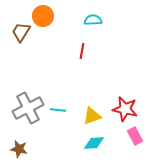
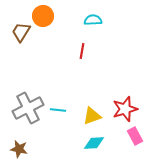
red star: rotated 30 degrees counterclockwise
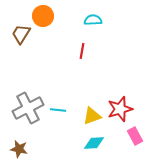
brown trapezoid: moved 2 px down
red star: moved 5 px left
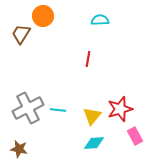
cyan semicircle: moved 7 px right
red line: moved 6 px right, 8 px down
yellow triangle: rotated 30 degrees counterclockwise
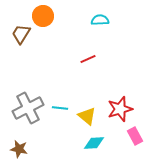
red line: rotated 56 degrees clockwise
cyan line: moved 2 px right, 2 px up
yellow triangle: moved 5 px left; rotated 30 degrees counterclockwise
